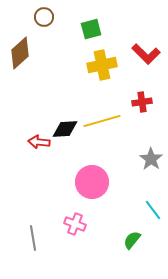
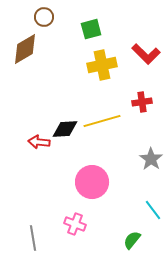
brown diamond: moved 5 px right, 4 px up; rotated 12 degrees clockwise
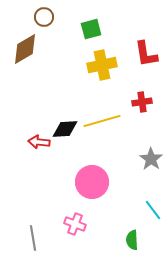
red L-shape: rotated 36 degrees clockwise
green semicircle: rotated 42 degrees counterclockwise
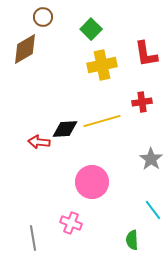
brown circle: moved 1 px left
green square: rotated 30 degrees counterclockwise
pink cross: moved 4 px left, 1 px up
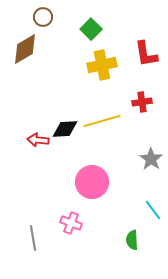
red arrow: moved 1 px left, 2 px up
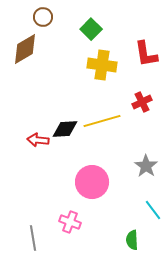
yellow cross: rotated 20 degrees clockwise
red cross: rotated 18 degrees counterclockwise
gray star: moved 5 px left, 7 px down
pink cross: moved 1 px left, 1 px up
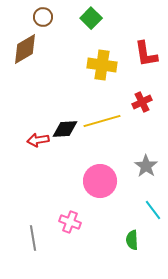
green square: moved 11 px up
red arrow: rotated 15 degrees counterclockwise
pink circle: moved 8 px right, 1 px up
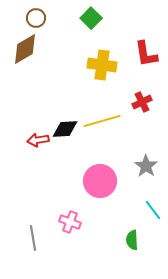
brown circle: moved 7 px left, 1 px down
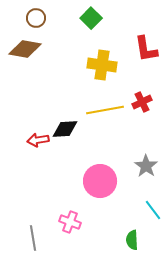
brown diamond: rotated 40 degrees clockwise
red L-shape: moved 5 px up
yellow line: moved 3 px right, 11 px up; rotated 6 degrees clockwise
